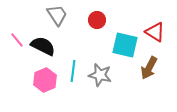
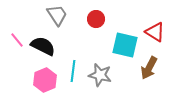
red circle: moved 1 px left, 1 px up
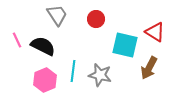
pink line: rotated 14 degrees clockwise
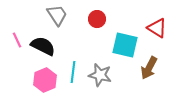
red circle: moved 1 px right
red triangle: moved 2 px right, 4 px up
cyan line: moved 1 px down
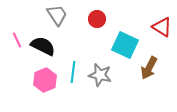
red triangle: moved 5 px right, 1 px up
cyan square: rotated 12 degrees clockwise
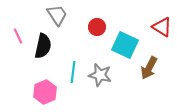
red circle: moved 8 px down
pink line: moved 1 px right, 4 px up
black semicircle: rotated 75 degrees clockwise
pink hexagon: moved 12 px down
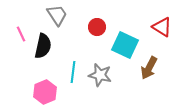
pink line: moved 3 px right, 2 px up
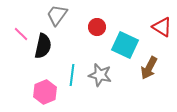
gray trapezoid: rotated 110 degrees counterclockwise
pink line: rotated 21 degrees counterclockwise
cyan line: moved 1 px left, 3 px down
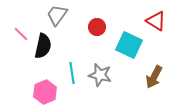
red triangle: moved 6 px left, 6 px up
cyan square: moved 4 px right
brown arrow: moved 5 px right, 9 px down
cyan line: moved 2 px up; rotated 15 degrees counterclockwise
